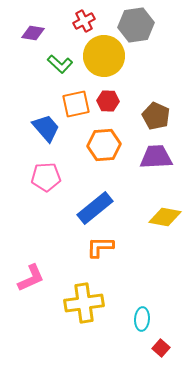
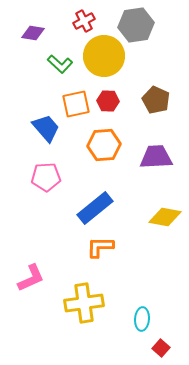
brown pentagon: moved 16 px up
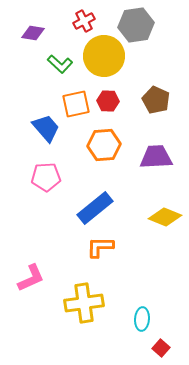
yellow diamond: rotated 12 degrees clockwise
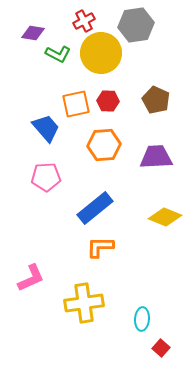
yellow circle: moved 3 px left, 3 px up
green L-shape: moved 2 px left, 10 px up; rotated 15 degrees counterclockwise
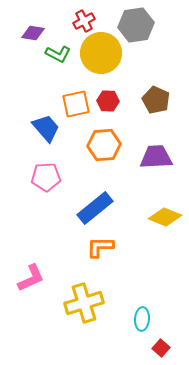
yellow cross: rotated 9 degrees counterclockwise
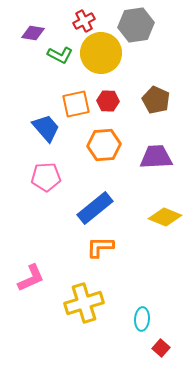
green L-shape: moved 2 px right, 1 px down
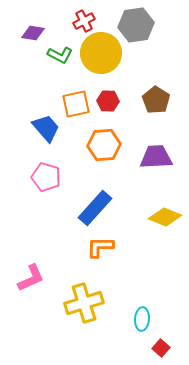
brown pentagon: rotated 8 degrees clockwise
pink pentagon: rotated 20 degrees clockwise
blue rectangle: rotated 9 degrees counterclockwise
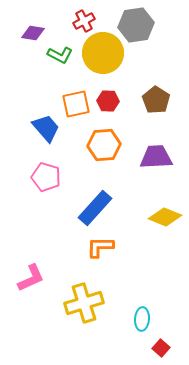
yellow circle: moved 2 px right
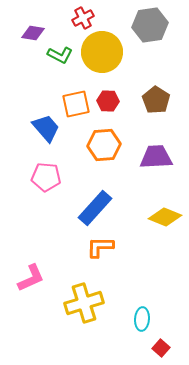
red cross: moved 1 px left, 3 px up
gray hexagon: moved 14 px right
yellow circle: moved 1 px left, 1 px up
pink pentagon: rotated 12 degrees counterclockwise
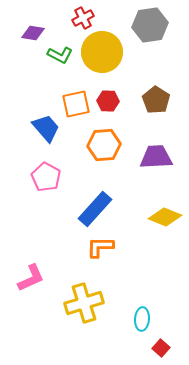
pink pentagon: rotated 24 degrees clockwise
blue rectangle: moved 1 px down
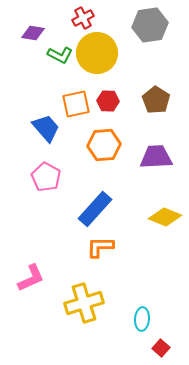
yellow circle: moved 5 px left, 1 px down
